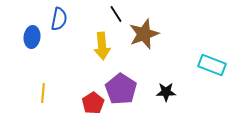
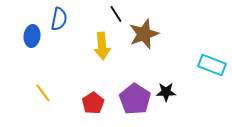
blue ellipse: moved 1 px up
purple pentagon: moved 14 px right, 10 px down
yellow line: rotated 42 degrees counterclockwise
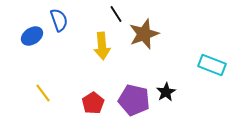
blue semicircle: moved 1 px down; rotated 30 degrees counterclockwise
blue ellipse: rotated 50 degrees clockwise
black star: rotated 30 degrees counterclockwise
purple pentagon: moved 1 px left, 1 px down; rotated 20 degrees counterclockwise
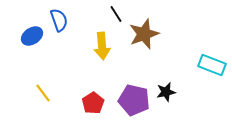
black star: rotated 18 degrees clockwise
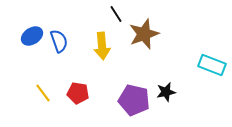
blue semicircle: moved 21 px down
red pentagon: moved 15 px left, 10 px up; rotated 30 degrees counterclockwise
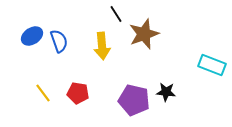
black star: rotated 18 degrees clockwise
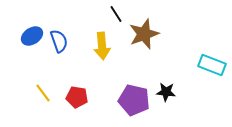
red pentagon: moved 1 px left, 4 px down
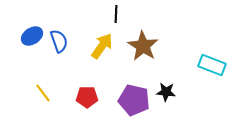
black line: rotated 36 degrees clockwise
brown star: moved 1 px left, 12 px down; rotated 20 degrees counterclockwise
yellow arrow: rotated 140 degrees counterclockwise
red pentagon: moved 10 px right; rotated 10 degrees counterclockwise
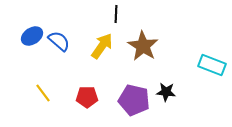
blue semicircle: rotated 30 degrees counterclockwise
